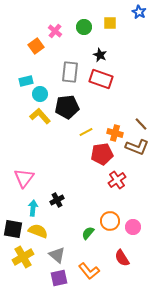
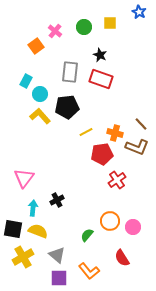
cyan rectangle: rotated 48 degrees counterclockwise
green semicircle: moved 1 px left, 2 px down
purple square: rotated 12 degrees clockwise
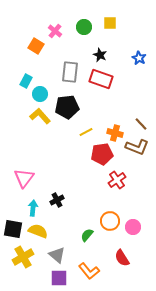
blue star: moved 46 px down
orange square: rotated 21 degrees counterclockwise
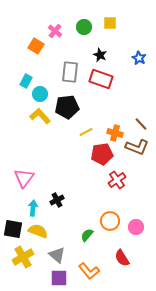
pink circle: moved 3 px right
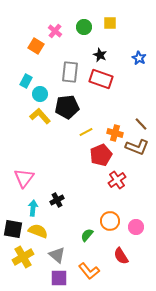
red pentagon: moved 1 px left, 1 px down; rotated 15 degrees counterclockwise
red semicircle: moved 1 px left, 2 px up
